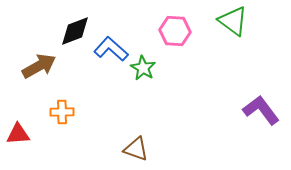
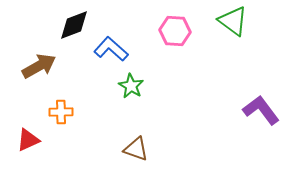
black diamond: moved 1 px left, 6 px up
green star: moved 12 px left, 18 px down
orange cross: moved 1 px left
red triangle: moved 10 px right, 6 px down; rotated 20 degrees counterclockwise
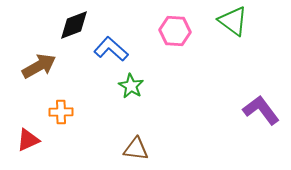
brown triangle: rotated 12 degrees counterclockwise
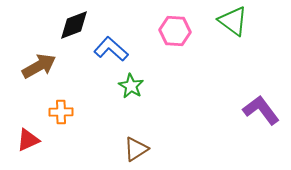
brown triangle: rotated 40 degrees counterclockwise
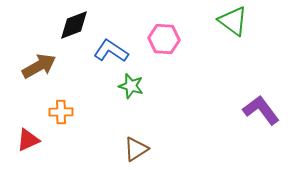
pink hexagon: moved 11 px left, 8 px down
blue L-shape: moved 2 px down; rotated 8 degrees counterclockwise
green star: rotated 15 degrees counterclockwise
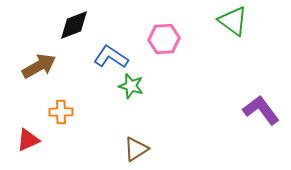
pink hexagon: rotated 8 degrees counterclockwise
blue L-shape: moved 6 px down
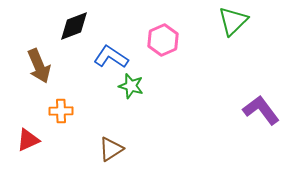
green triangle: rotated 40 degrees clockwise
black diamond: moved 1 px down
pink hexagon: moved 1 px left, 1 px down; rotated 20 degrees counterclockwise
brown arrow: rotated 96 degrees clockwise
orange cross: moved 1 px up
brown triangle: moved 25 px left
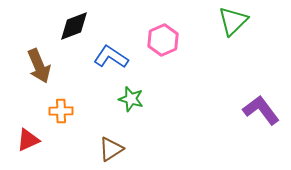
green star: moved 13 px down
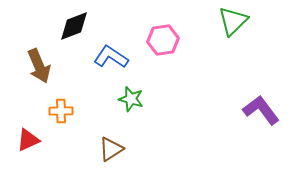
pink hexagon: rotated 16 degrees clockwise
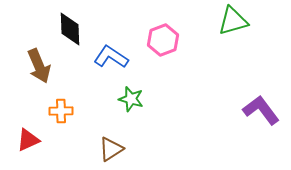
green triangle: rotated 28 degrees clockwise
black diamond: moved 4 px left, 3 px down; rotated 72 degrees counterclockwise
pink hexagon: rotated 12 degrees counterclockwise
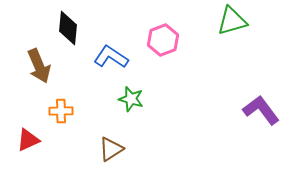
green triangle: moved 1 px left
black diamond: moved 2 px left, 1 px up; rotated 8 degrees clockwise
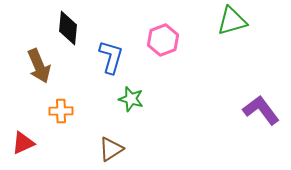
blue L-shape: rotated 72 degrees clockwise
red triangle: moved 5 px left, 3 px down
